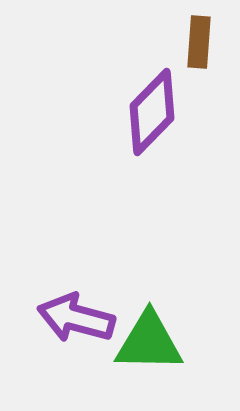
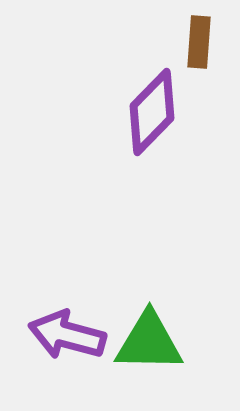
purple arrow: moved 9 px left, 17 px down
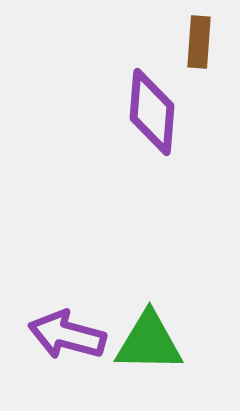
purple diamond: rotated 40 degrees counterclockwise
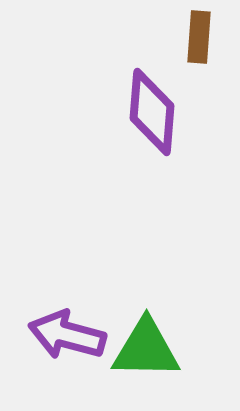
brown rectangle: moved 5 px up
green triangle: moved 3 px left, 7 px down
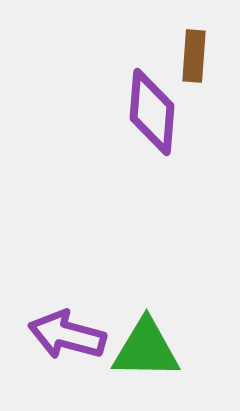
brown rectangle: moved 5 px left, 19 px down
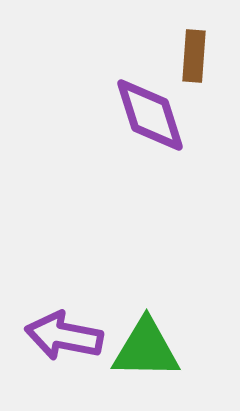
purple diamond: moved 2 px left, 3 px down; rotated 22 degrees counterclockwise
purple arrow: moved 3 px left, 1 px down; rotated 4 degrees counterclockwise
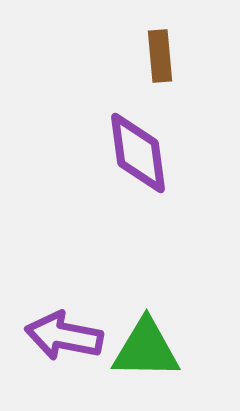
brown rectangle: moved 34 px left; rotated 9 degrees counterclockwise
purple diamond: moved 12 px left, 38 px down; rotated 10 degrees clockwise
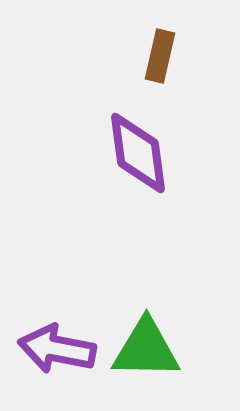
brown rectangle: rotated 18 degrees clockwise
purple arrow: moved 7 px left, 13 px down
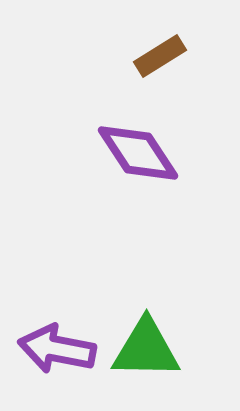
brown rectangle: rotated 45 degrees clockwise
purple diamond: rotated 26 degrees counterclockwise
